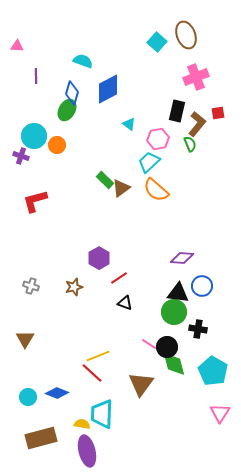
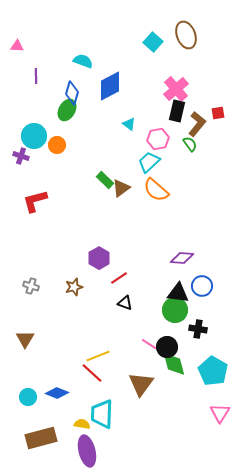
cyan square at (157, 42): moved 4 px left
pink cross at (196, 77): moved 20 px left, 12 px down; rotated 20 degrees counterclockwise
blue diamond at (108, 89): moved 2 px right, 3 px up
green semicircle at (190, 144): rotated 14 degrees counterclockwise
green circle at (174, 312): moved 1 px right, 2 px up
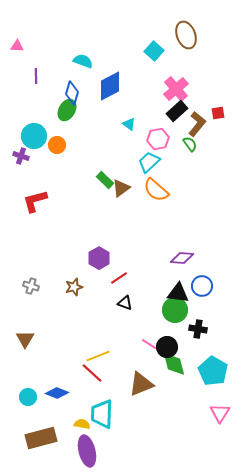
cyan square at (153, 42): moved 1 px right, 9 px down
black rectangle at (177, 111): rotated 35 degrees clockwise
brown triangle at (141, 384): rotated 32 degrees clockwise
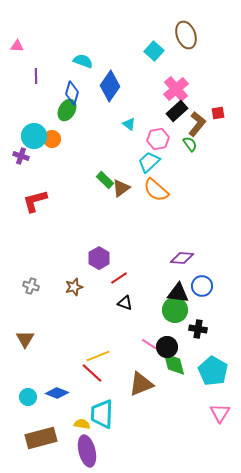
blue diamond at (110, 86): rotated 28 degrees counterclockwise
orange circle at (57, 145): moved 5 px left, 6 px up
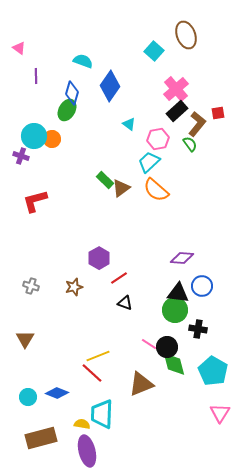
pink triangle at (17, 46): moved 2 px right, 2 px down; rotated 32 degrees clockwise
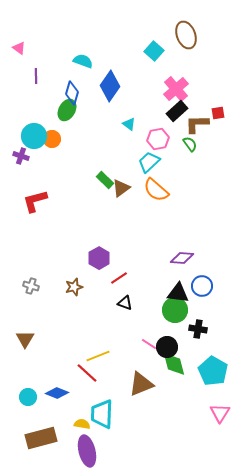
brown L-shape at (197, 124): rotated 130 degrees counterclockwise
red line at (92, 373): moved 5 px left
